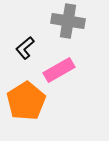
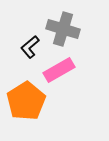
gray cross: moved 5 px left, 8 px down; rotated 8 degrees clockwise
black L-shape: moved 5 px right, 1 px up
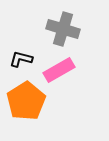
black L-shape: moved 9 px left, 12 px down; rotated 55 degrees clockwise
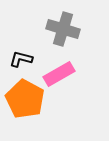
pink rectangle: moved 4 px down
orange pentagon: moved 1 px left, 2 px up; rotated 12 degrees counterclockwise
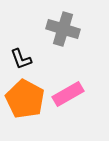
black L-shape: rotated 125 degrees counterclockwise
pink rectangle: moved 9 px right, 20 px down
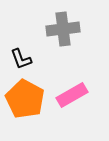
gray cross: rotated 24 degrees counterclockwise
pink rectangle: moved 4 px right, 1 px down
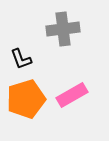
orange pentagon: moved 1 px right; rotated 27 degrees clockwise
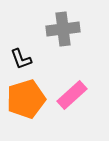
pink rectangle: rotated 12 degrees counterclockwise
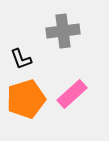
gray cross: moved 2 px down
pink rectangle: moved 1 px up
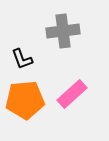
black L-shape: moved 1 px right
orange pentagon: moved 1 px left, 1 px down; rotated 12 degrees clockwise
